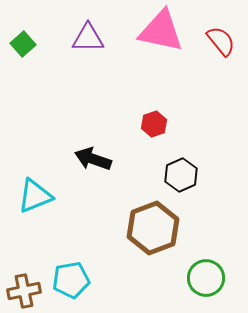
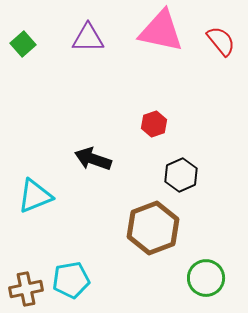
brown cross: moved 2 px right, 2 px up
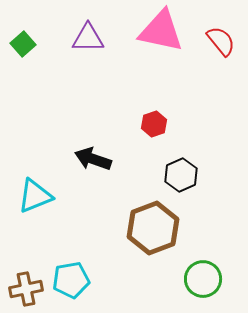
green circle: moved 3 px left, 1 px down
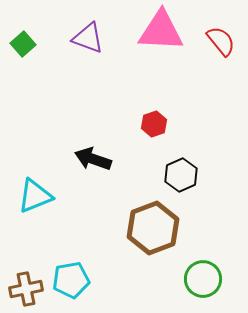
pink triangle: rotated 9 degrees counterclockwise
purple triangle: rotated 20 degrees clockwise
